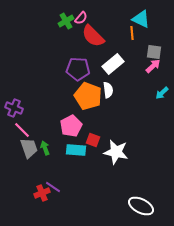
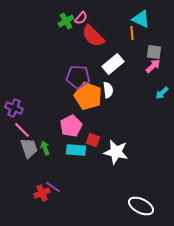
purple pentagon: moved 8 px down
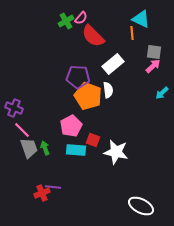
purple line: rotated 28 degrees counterclockwise
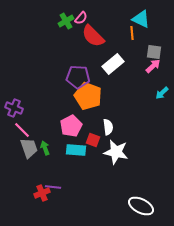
white semicircle: moved 37 px down
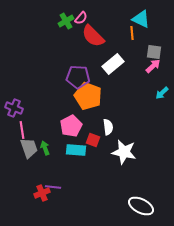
pink line: rotated 36 degrees clockwise
white star: moved 8 px right
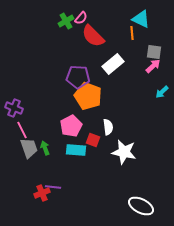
cyan arrow: moved 1 px up
pink line: rotated 18 degrees counterclockwise
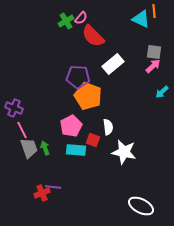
orange line: moved 22 px right, 22 px up
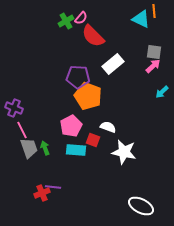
white semicircle: rotated 63 degrees counterclockwise
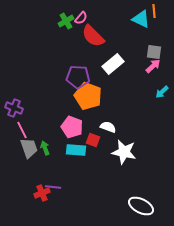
pink pentagon: moved 1 px right, 1 px down; rotated 25 degrees counterclockwise
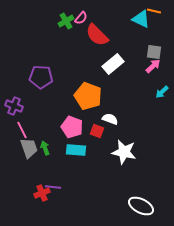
orange line: rotated 72 degrees counterclockwise
red semicircle: moved 4 px right, 1 px up
purple pentagon: moved 37 px left
purple cross: moved 2 px up
white semicircle: moved 2 px right, 8 px up
red square: moved 4 px right, 9 px up
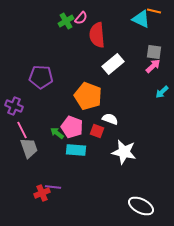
red semicircle: rotated 40 degrees clockwise
green arrow: moved 12 px right, 15 px up; rotated 32 degrees counterclockwise
